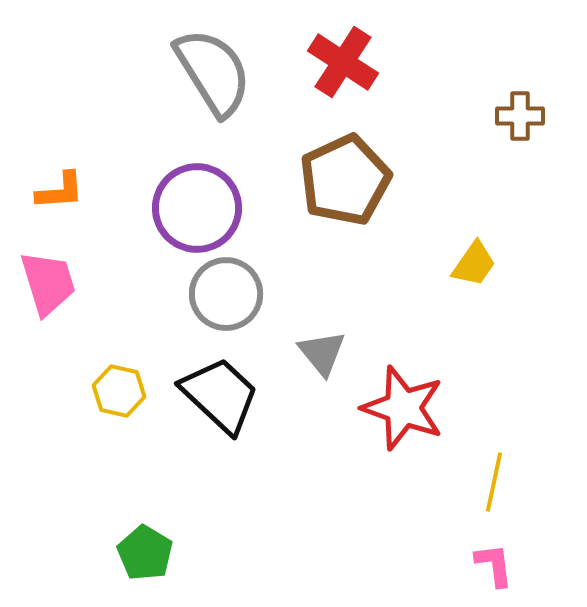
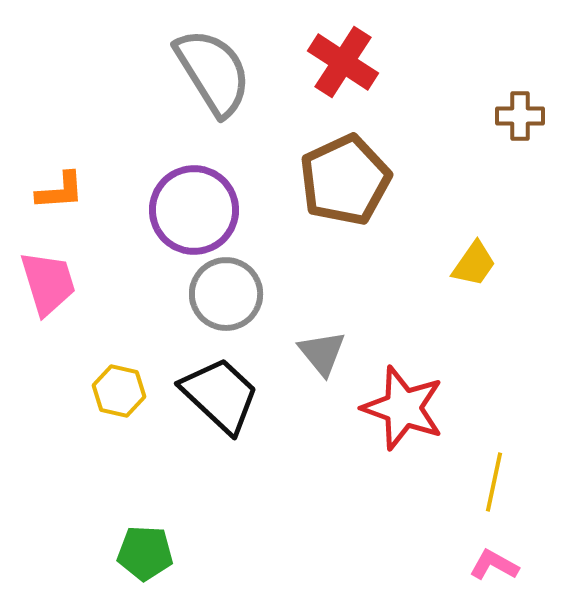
purple circle: moved 3 px left, 2 px down
green pentagon: rotated 28 degrees counterclockwise
pink L-shape: rotated 54 degrees counterclockwise
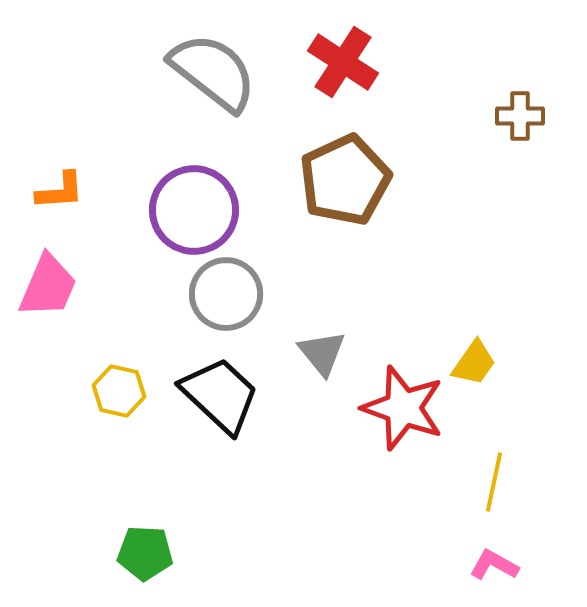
gray semicircle: rotated 20 degrees counterclockwise
yellow trapezoid: moved 99 px down
pink trapezoid: moved 3 px down; rotated 40 degrees clockwise
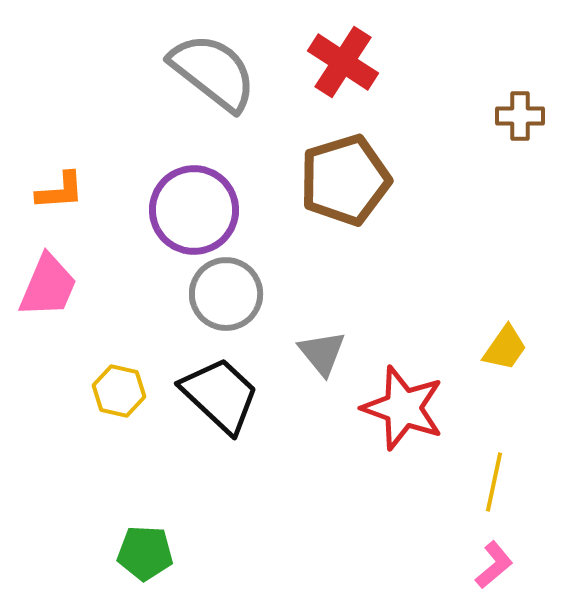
brown pentagon: rotated 8 degrees clockwise
yellow trapezoid: moved 31 px right, 15 px up
pink L-shape: rotated 111 degrees clockwise
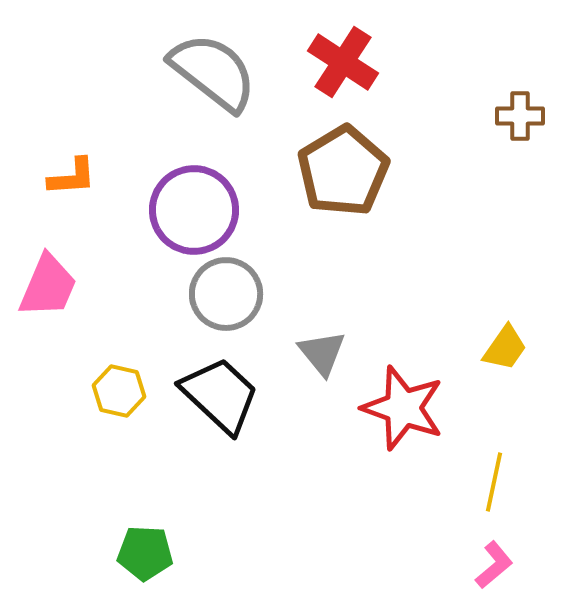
brown pentagon: moved 2 px left, 9 px up; rotated 14 degrees counterclockwise
orange L-shape: moved 12 px right, 14 px up
